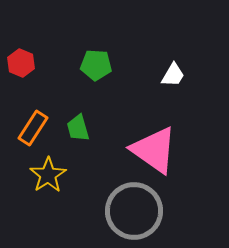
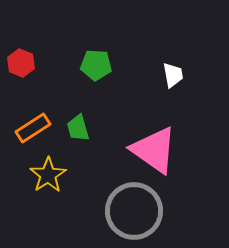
white trapezoid: rotated 40 degrees counterclockwise
orange rectangle: rotated 24 degrees clockwise
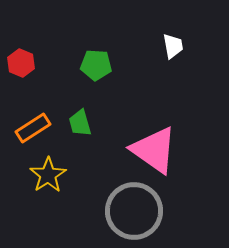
white trapezoid: moved 29 px up
green trapezoid: moved 2 px right, 5 px up
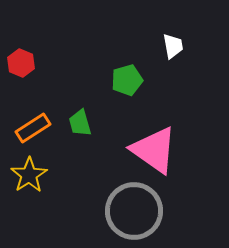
green pentagon: moved 31 px right, 15 px down; rotated 20 degrees counterclockwise
yellow star: moved 19 px left
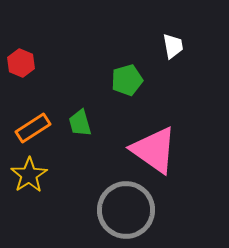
gray circle: moved 8 px left, 1 px up
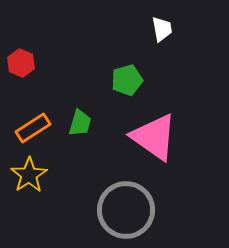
white trapezoid: moved 11 px left, 17 px up
green trapezoid: rotated 148 degrees counterclockwise
pink triangle: moved 13 px up
